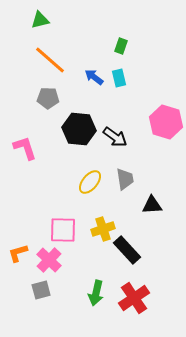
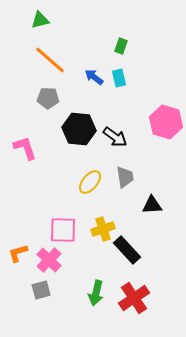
gray trapezoid: moved 2 px up
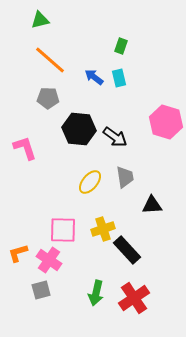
pink cross: rotated 10 degrees counterclockwise
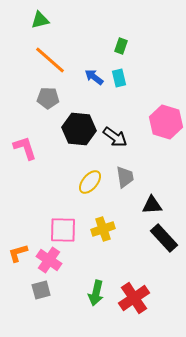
black rectangle: moved 37 px right, 12 px up
